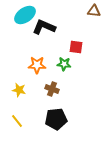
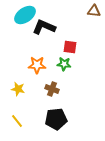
red square: moved 6 px left
yellow star: moved 1 px left, 1 px up
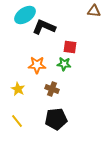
yellow star: rotated 16 degrees clockwise
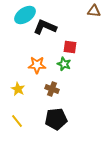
black L-shape: moved 1 px right
green star: rotated 16 degrees clockwise
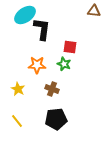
black L-shape: moved 3 px left, 2 px down; rotated 75 degrees clockwise
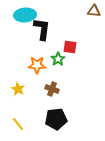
cyan ellipse: rotated 30 degrees clockwise
green star: moved 6 px left, 5 px up; rotated 16 degrees clockwise
yellow line: moved 1 px right, 3 px down
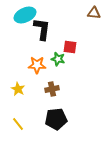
brown triangle: moved 2 px down
cyan ellipse: rotated 20 degrees counterclockwise
green star: rotated 24 degrees counterclockwise
brown cross: rotated 32 degrees counterclockwise
